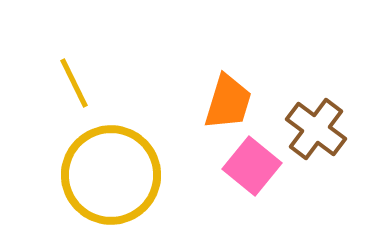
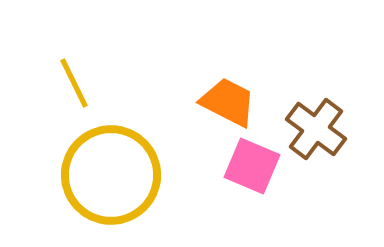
orange trapezoid: rotated 80 degrees counterclockwise
pink square: rotated 16 degrees counterclockwise
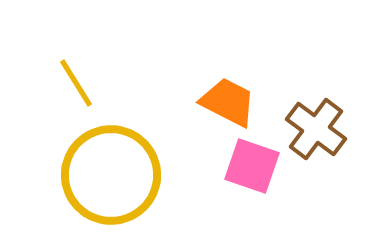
yellow line: moved 2 px right; rotated 6 degrees counterclockwise
pink square: rotated 4 degrees counterclockwise
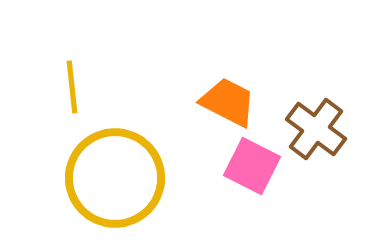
yellow line: moved 4 px left, 4 px down; rotated 26 degrees clockwise
pink square: rotated 8 degrees clockwise
yellow circle: moved 4 px right, 3 px down
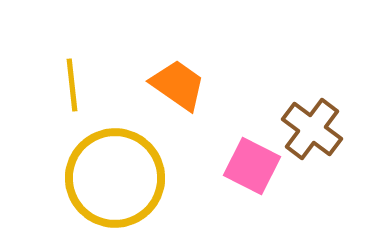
yellow line: moved 2 px up
orange trapezoid: moved 50 px left, 17 px up; rotated 8 degrees clockwise
brown cross: moved 4 px left
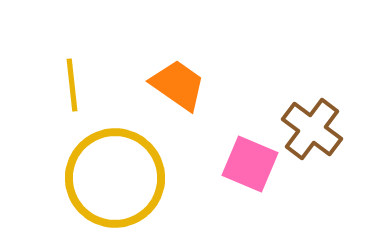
pink square: moved 2 px left, 2 px up; rotated 4 degrees counterclockwise
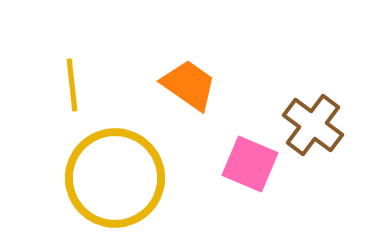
orange trapezoid: moved 11 px right
brown cross: moved 1 px right, 4 px up
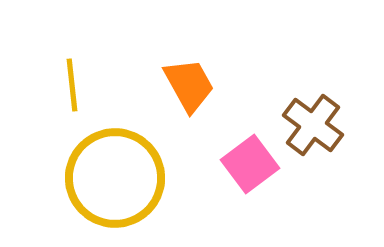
orange trapezoid: rotated 26 degrees clockwise
pink square: rotated 30 degrees clockwise
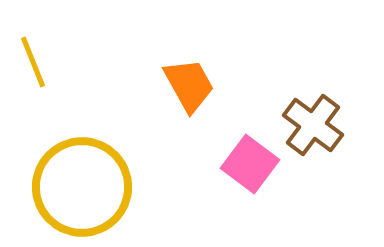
yellow line: moved 39 px left, 23 px up; rotated 16 degrees counterclockwise
pink square: rotated 16 degrees counterclockwise
yellow circle: moved 33 px left, 9 px down
